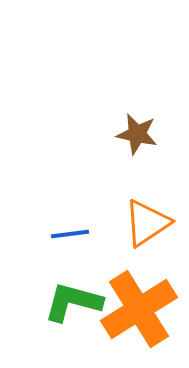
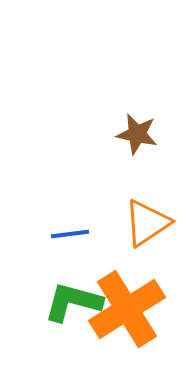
orange cross: moved 12 px left
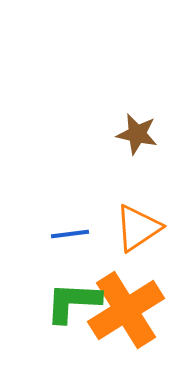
orange triangle: moved 9 px left, 5 px down
green L-shape: rotated 12 degrees counterclockwise
orange cross: moved 1 px left, 1 px down
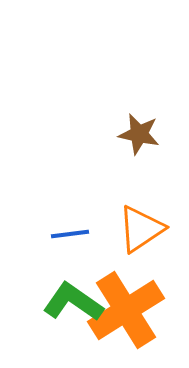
brown star: moved 2 px right
orange triangle: moved 3 px right, 1 px down
green L-shape: rotated 32 degrees clockwise
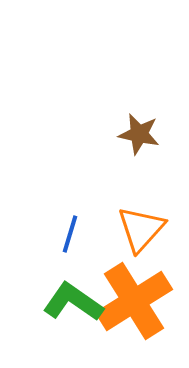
orange triangle: rotated 14 degrees counterclockwise
blue line: rotated 66 degrees counterclockwise
orange cross: moved 8 px right, 9 px up
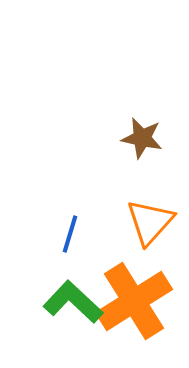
brown star: moved 3 px right, 4 px down
orange triangle: moved 9 px right, 7 px up
green L-shape: rotated 8 degrees clockwise
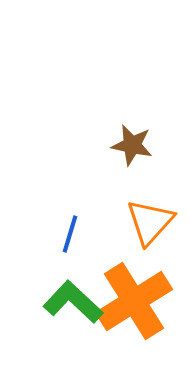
brown star: moved 10 px left, 7 px down
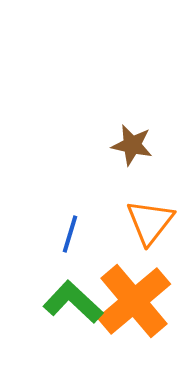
orange triangle: rotated 4 degrees counterclockwise
orange cross: rotated 8 degrees counterclockwise
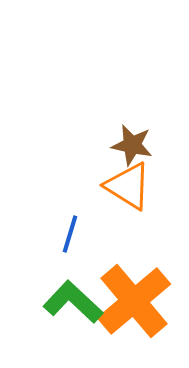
orange triangle: moved 22 px left, 36 px up; rotated 36 degrees counterclockwise
